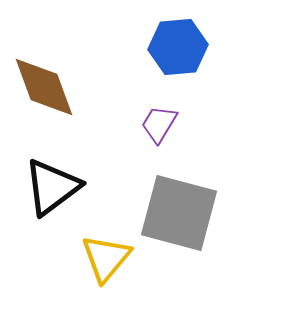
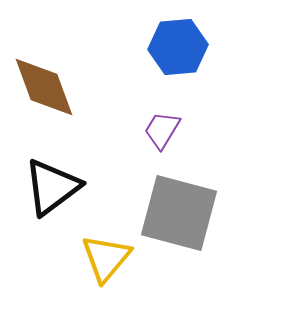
purple trapezoid: moved 3 px right, 6 px down
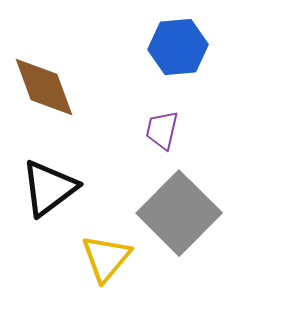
purple trapezoid: rotated 18 degrees counterclockwise
black triangle: moved 3 px left, 1 px down
gray square: rotated 30 degrees clockwise
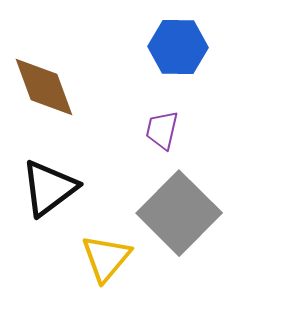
blue hexagon: rotated 6 degrees clockwise
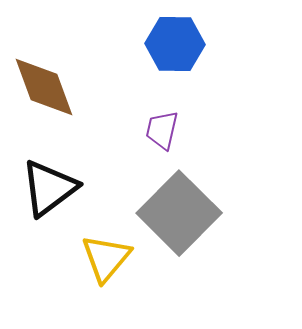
blue hexagon: moved 3 px left, 3 px up
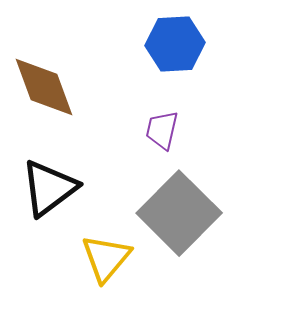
blue hexagon: rotated 4 degrees counterclockwise
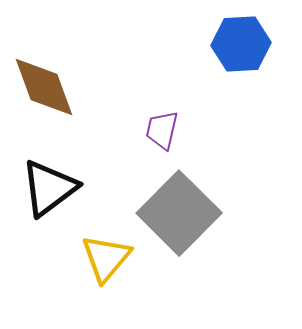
blue hexagon: moved 66 px right
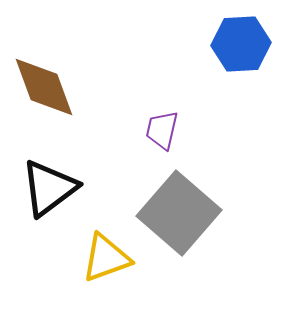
gray square: rotated 4 degrees counterclockwise
yellow triangle: rotated 30 degrees clockwise
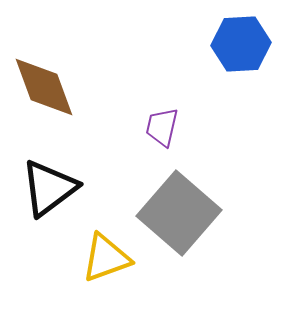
purple trapezoid: moved 3 px up
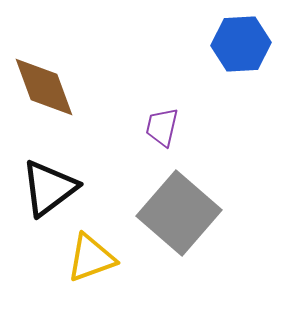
yellow triangle: moved 15 px left
